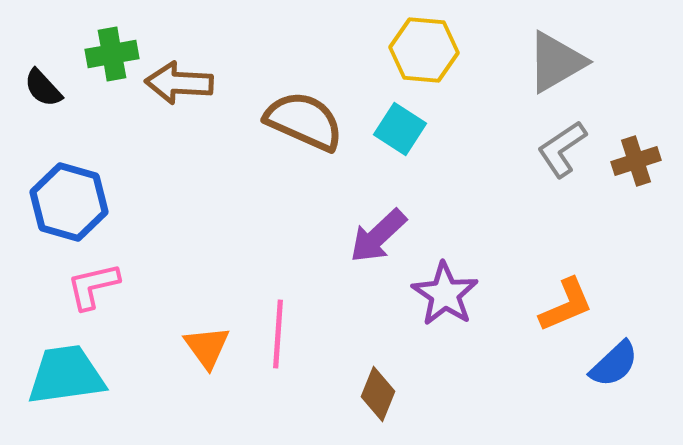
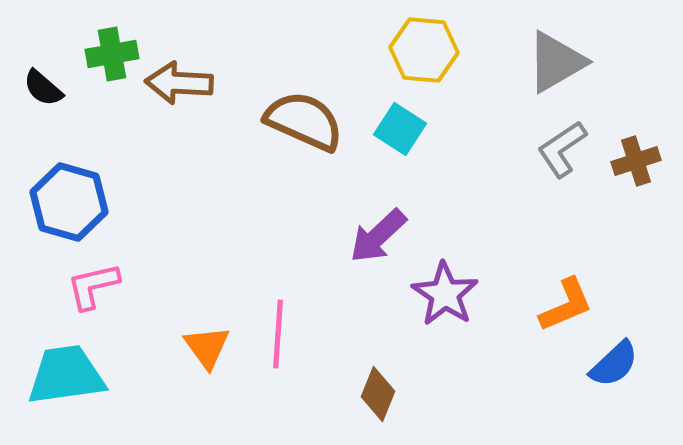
black semicircle: rotated 6 degrees counterclockwise
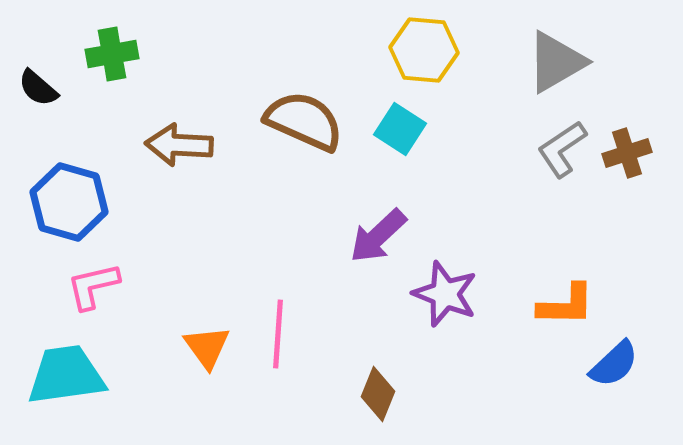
brown arrow: moved 62 px down
black semicircle: moved 5 px left
brown cross: moved 9 px left, 8 px up
purple star: rotated 12 degrees counterclockwise
orange L-shape: rotated 24 degrees clockwise
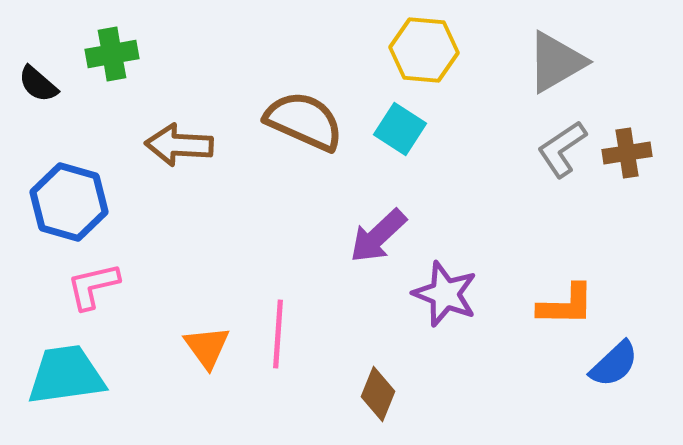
black semicircle: moved 4 px up
brown cross: rotated 9 degrees clockwise
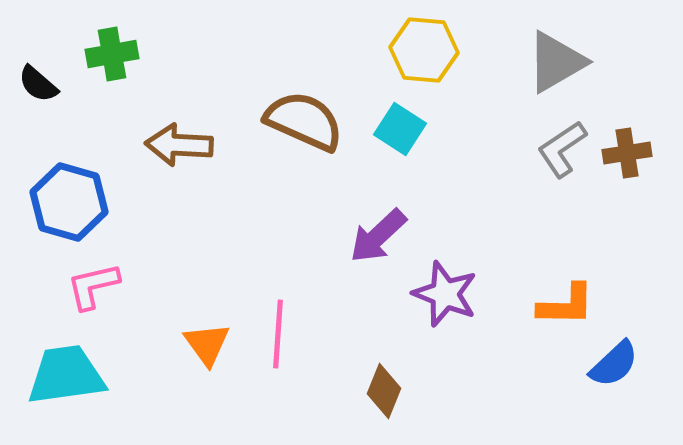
orange triangle: moved 3 px up
brown diamond: moved 6 px right, 3 px up
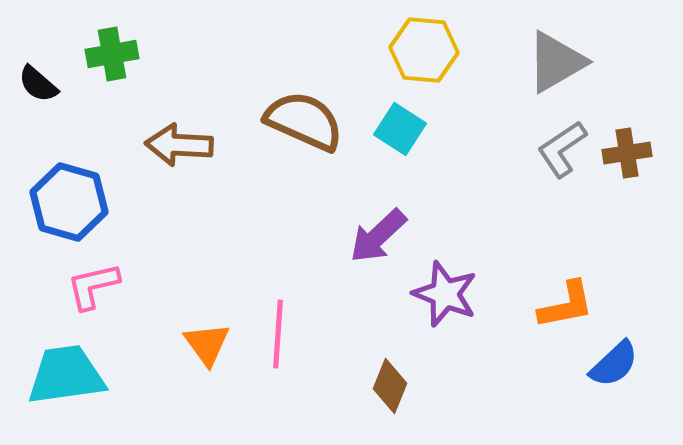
orange L-shape: rotated 12 degrees counterclockwise
brown diamond: moved 6 px right, 5 px up
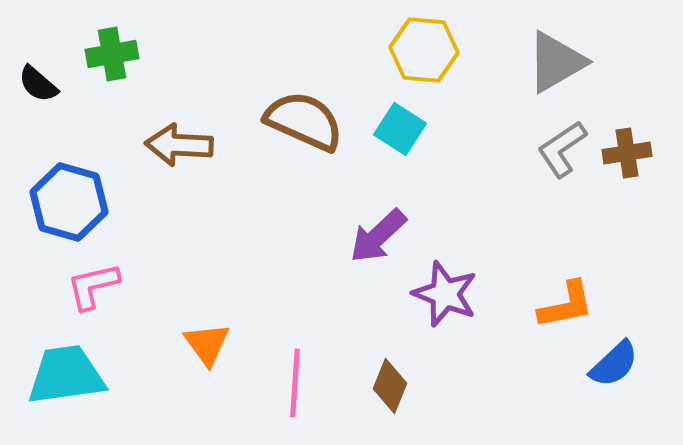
pink line: moved 17 px right, 49 px down
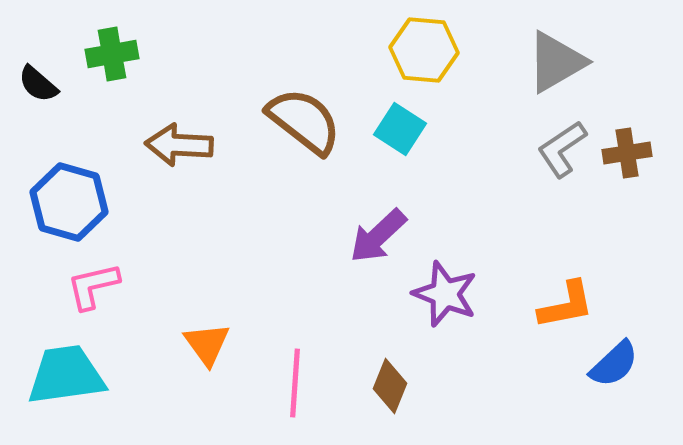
brown semicircle: rotated 14 degrees clockwise
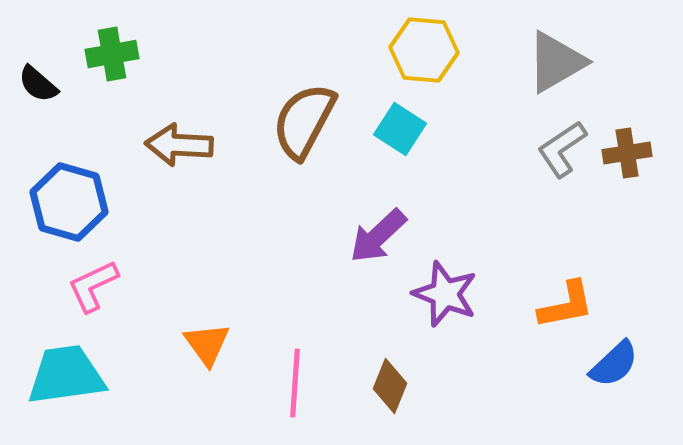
brown semicircle: rotated 100 degrees counterclockwise
pink L-shape: rotated 12 degrees counterclockwise
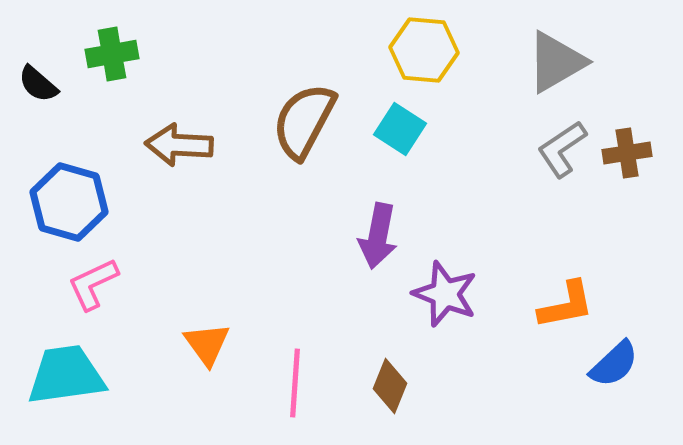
purple arrow: rotated 36 degrees counterclockwise
pink L-shape: moved 2 px up
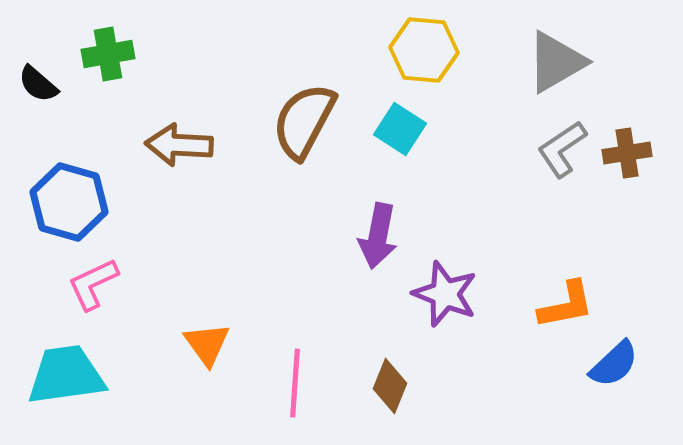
green cross: moved 4 px left
